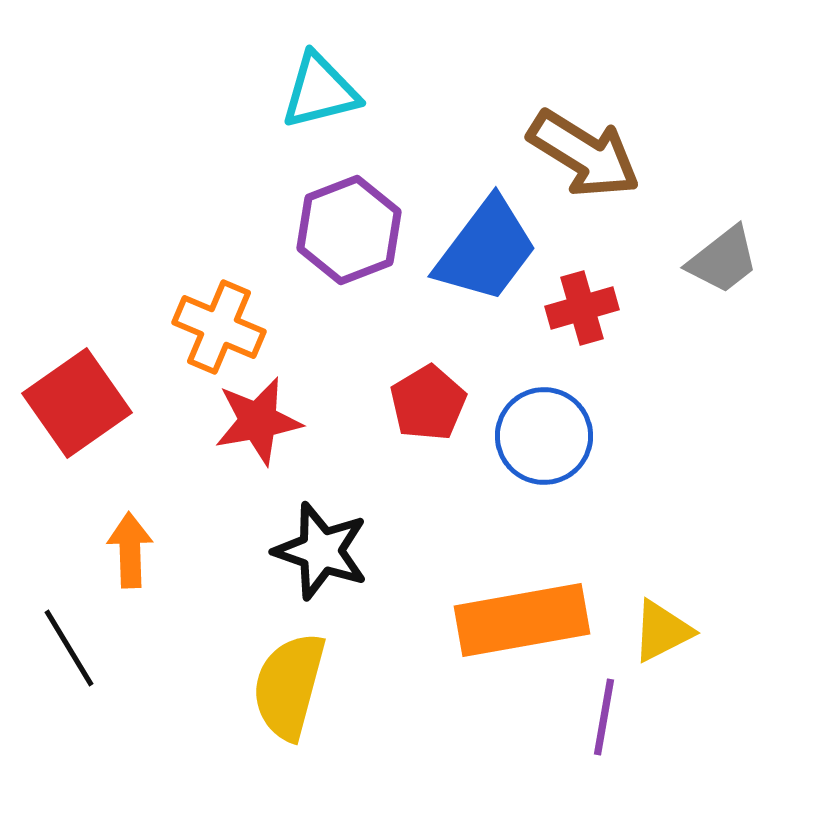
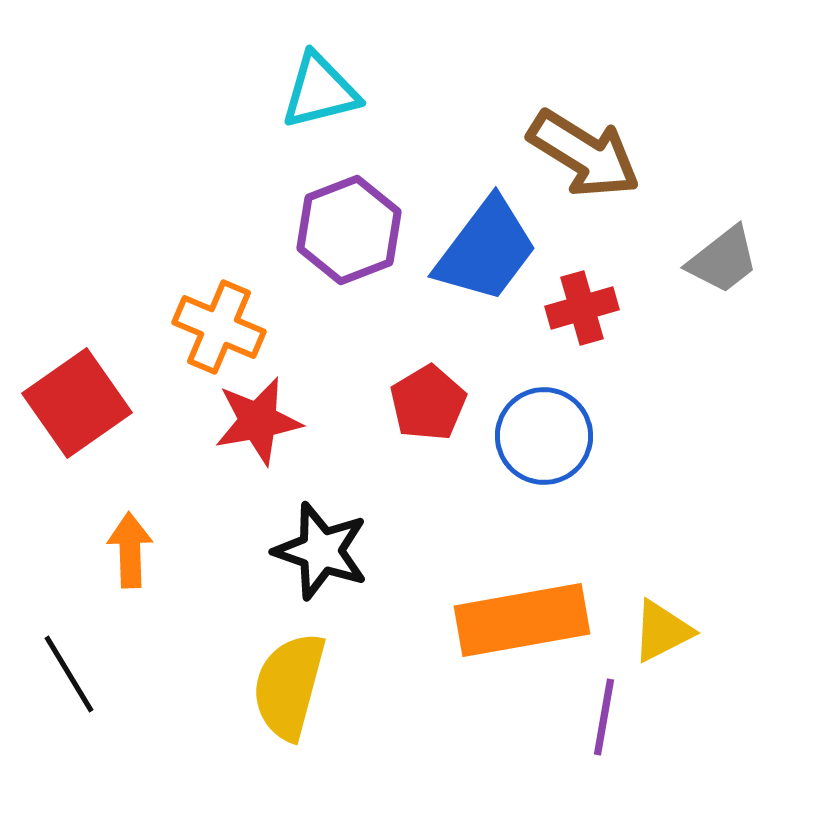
black line: moved 26 px down
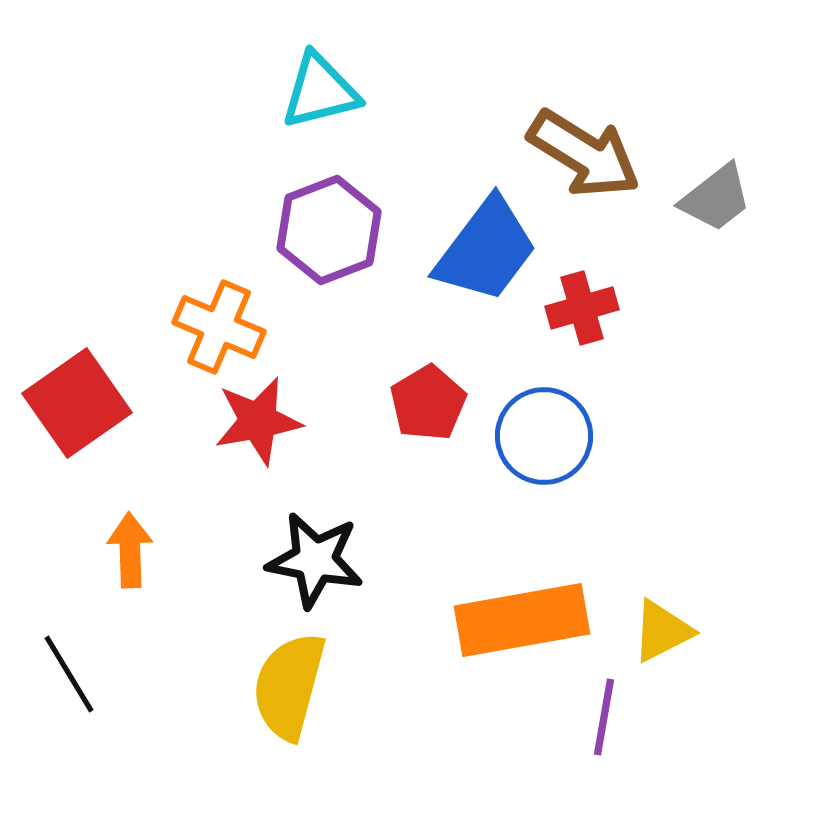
purple hexagon: moved 20 px left
gray trapezoid: moved 7 px left, 62 px up
black star: moved 6 px left, 9 px down; rotated 8 degrees counterclockwise
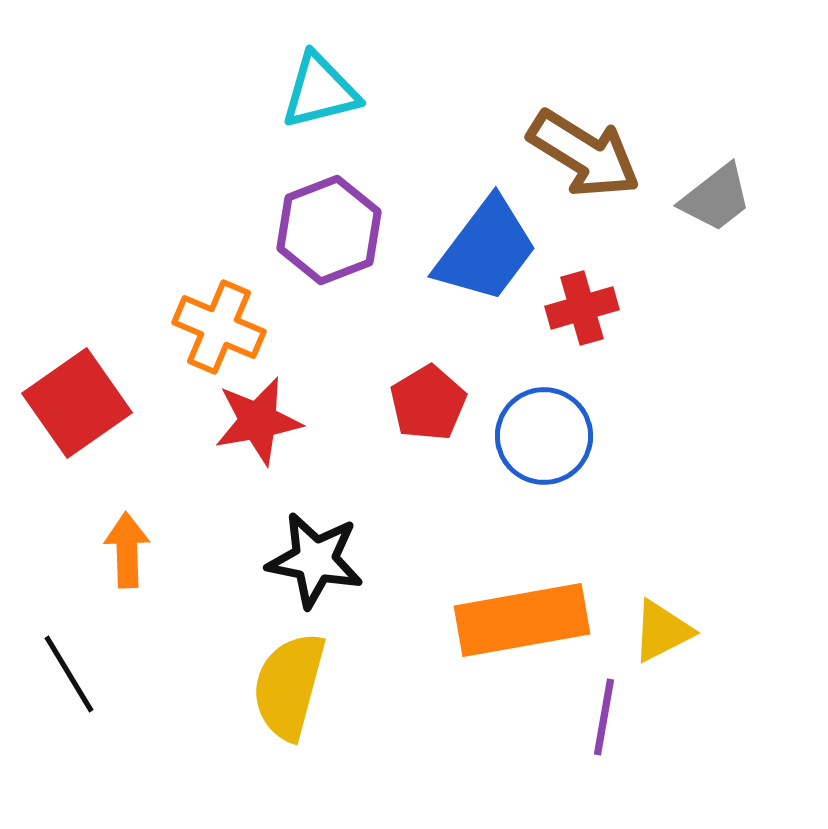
orange arrow: moved 3 px left
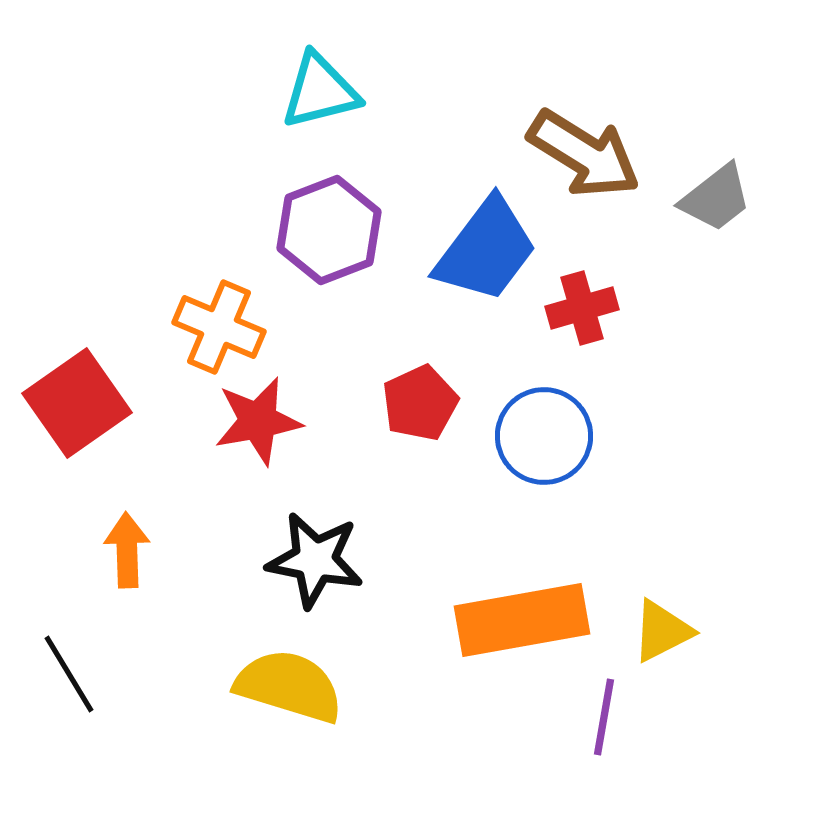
red pentagon: moved 8 px left; rotated 6 degrees clockwise
yellow semicircle: rotated 92 degrees clockwise
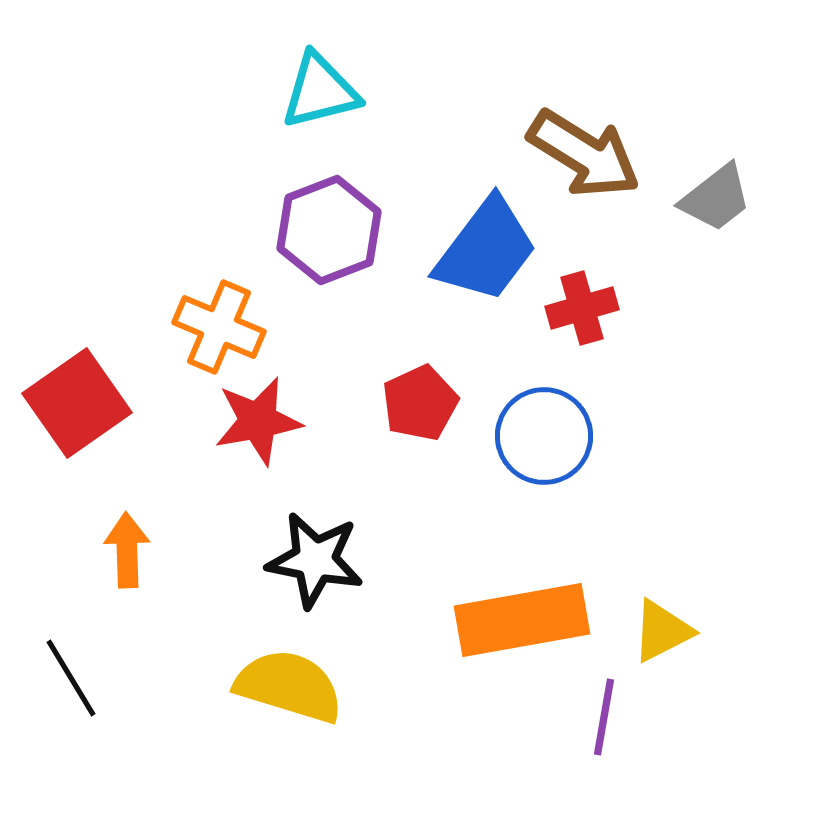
black line: moved 2 px right, 4 px down
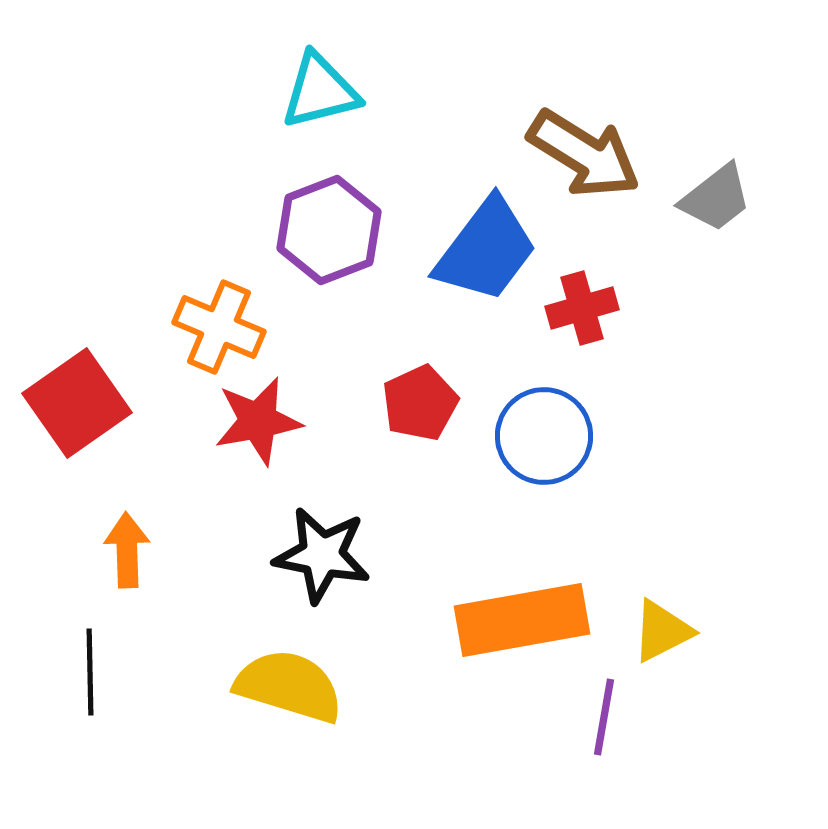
black star: moved 7 px right, 5 px up
black line: moved 19 px right, 6 px up; rotated 30 degrees clockwise
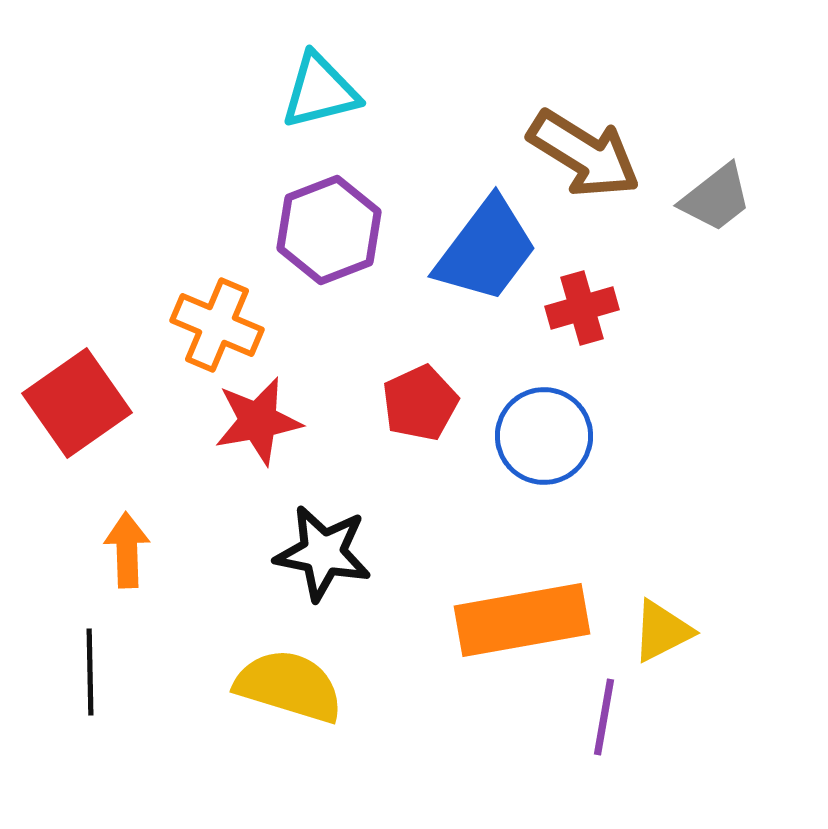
orange cross: moved 2 px left, 2 px up
black star: moved 1 px right, 2 px up
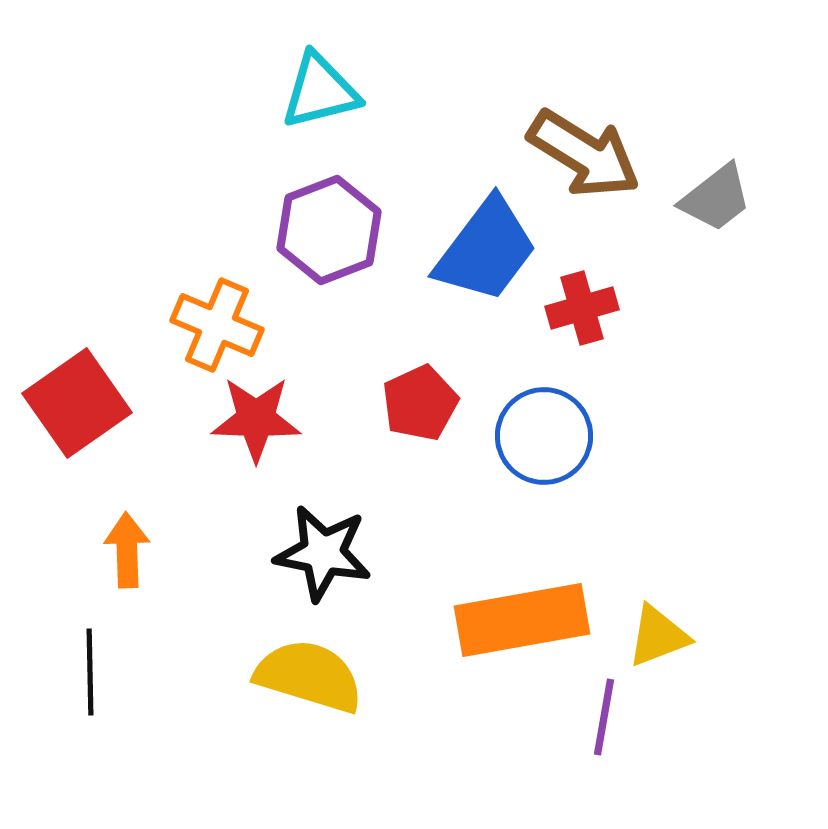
red star: moved 2 px left, 2 px up; rotated 12 degrees clockwise
yellow triangle: moved 4 px left, 5 px down; rotated 6 degrees clockwise
yellow semicircle: moved 20 px right, 10 px up
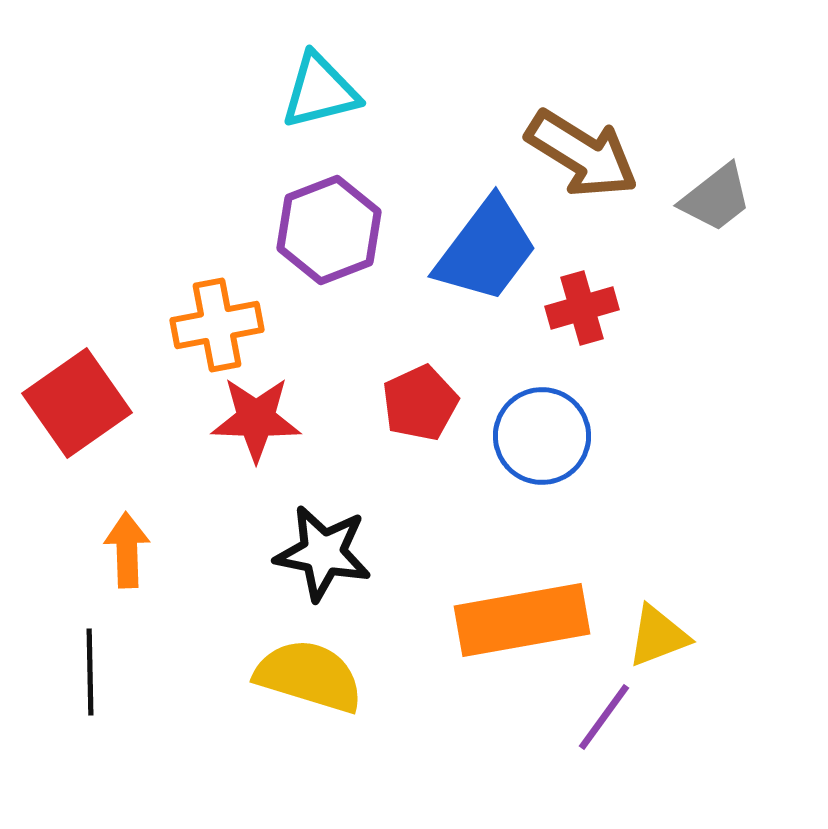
brown arrow: moved 2 px left
orange cross: rotated 34 degrees counterclockwise
blue circle: moved 2 px left
purple line: rotated 26 degrees clockwise
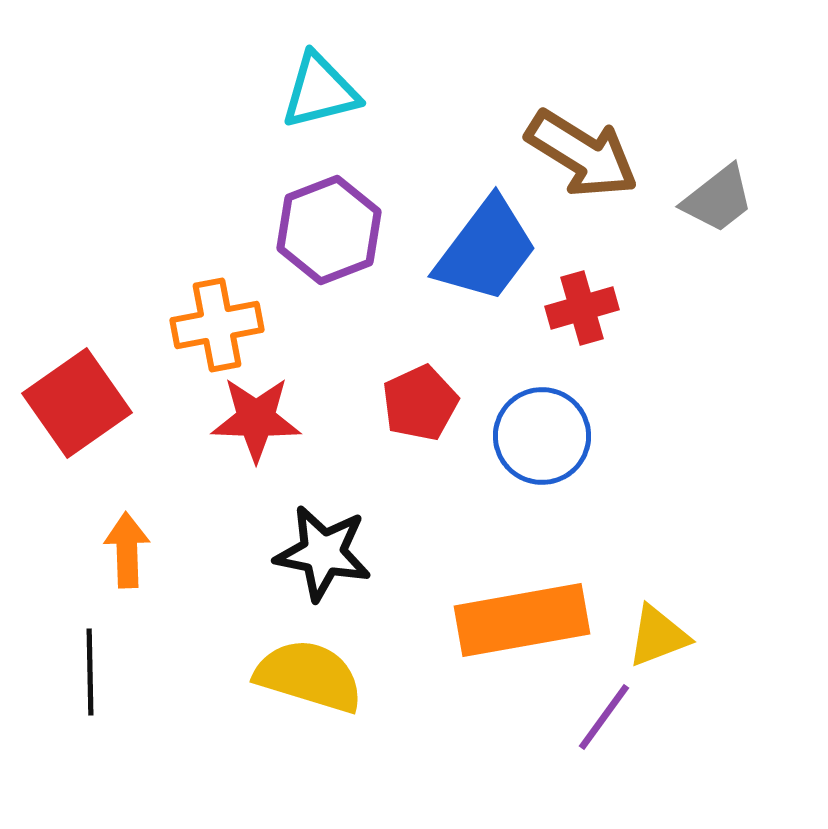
gray trapezoid: moved 2 px right, 1 px down
